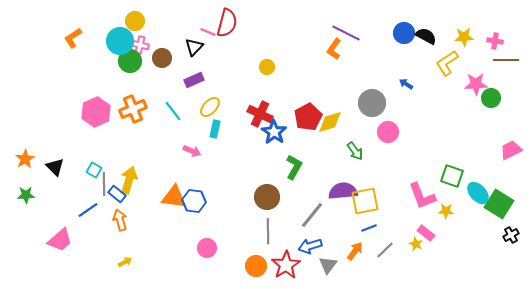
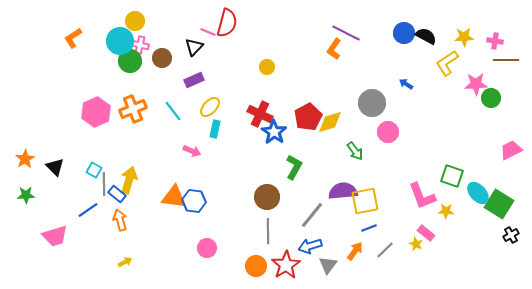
pink trapezoid at (60, 240): moved 5 px left, 4 px up; rotated 24 degrees clockwise
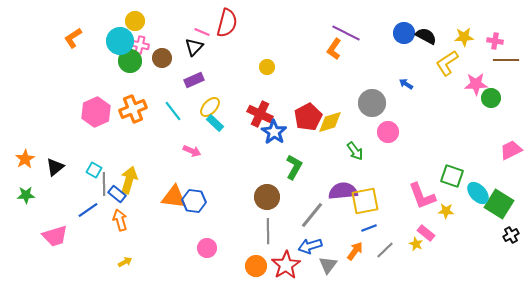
pink line at (208, 32): moved 6 px left
cyan rectangle at (215, 129): moved 6 px up; rotated 60 degrees counterclockwise
black triangle at (55, 167): rotated 36 degrees clockwise
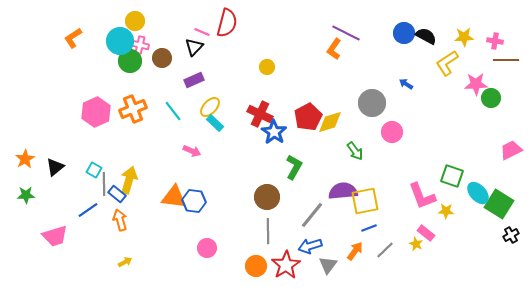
pink circle at (388, 132): moved 4 px right
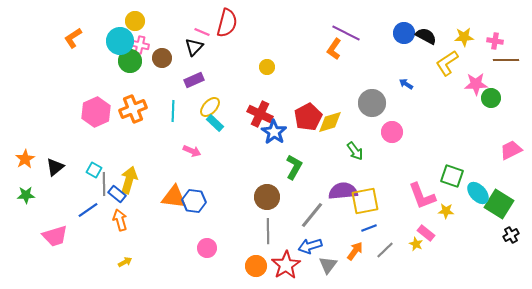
cyan line at (173, 111): rotated 40 degrees clockwise
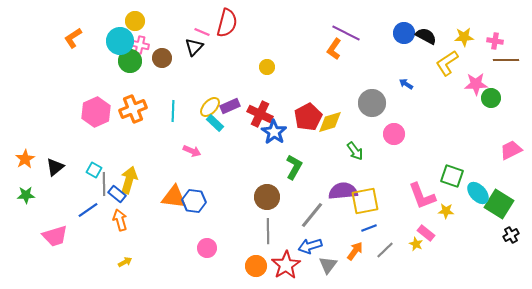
purple rectangle at (194, 80): moved 36 px right, 26 px down
pink circle at (392, 132): moved 2 px right, 2 px down
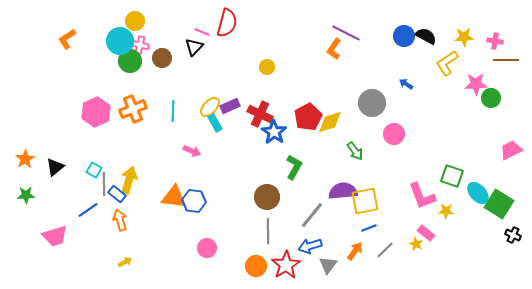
blue circle at (404, 33): moved 3 px down
orange L-shape at (73, 38): moved 6 px left, 1 px down
cyan rectangle at (215, 123): rotated 18 degrees clockwise
black cross at (511, 235): moved 2 px right; rotated 35 degrees counterclockwise
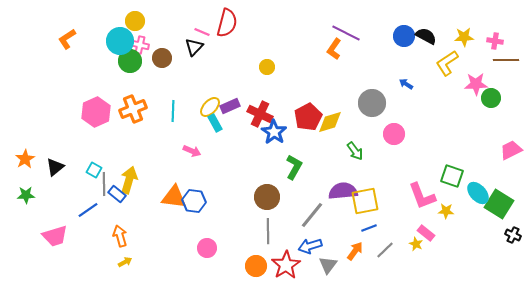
orange arrow at (120, 220): moved 16 px down
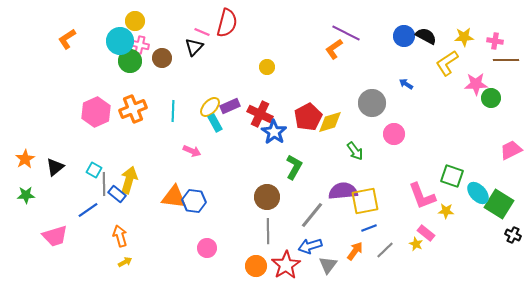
orange L-shape at (334, 49): rotated 20 degrees clockwise
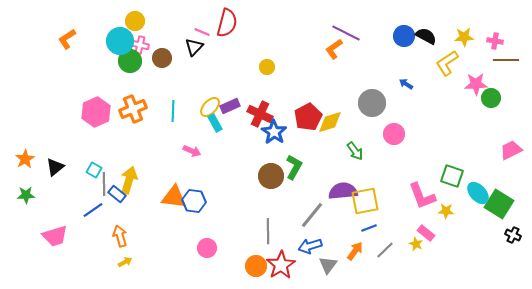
brown circle at (267, 197): moved 4 px right, 21 px up
blue line at (88, 210): moved 5 px right
red star at (286, 265): moved 5 px left
